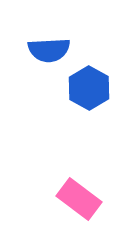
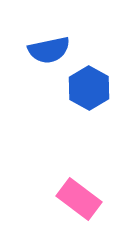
blue semicircle: rotated 9 degrees counterclockwise
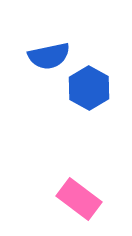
blue semicircle: moved 6 px down
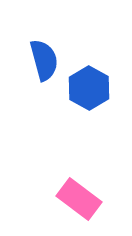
blue semicircle: moved 5 px left, 4 px down; rotated 93 degrees counterclockwise
